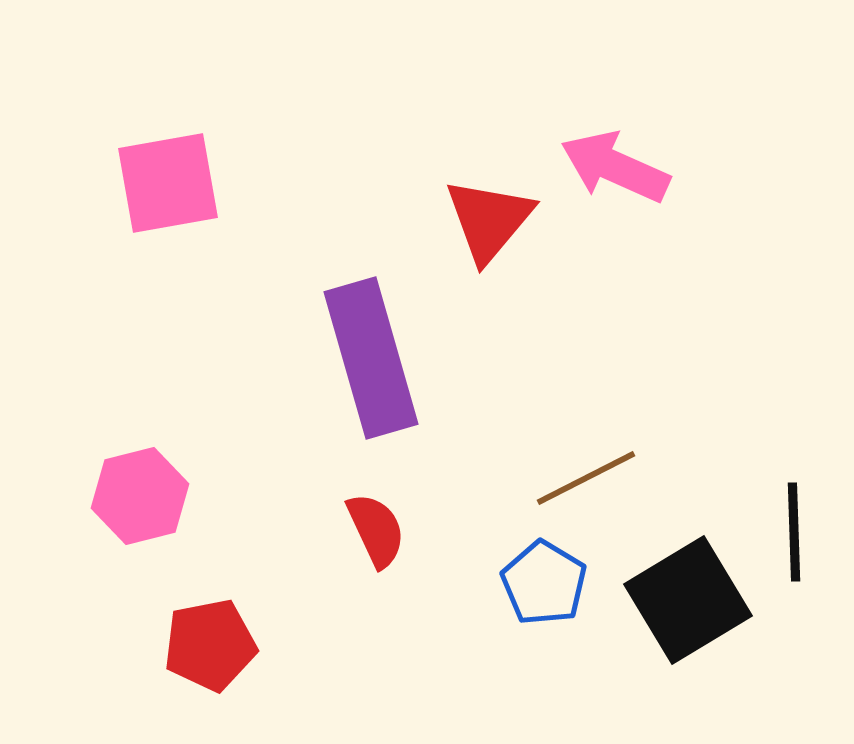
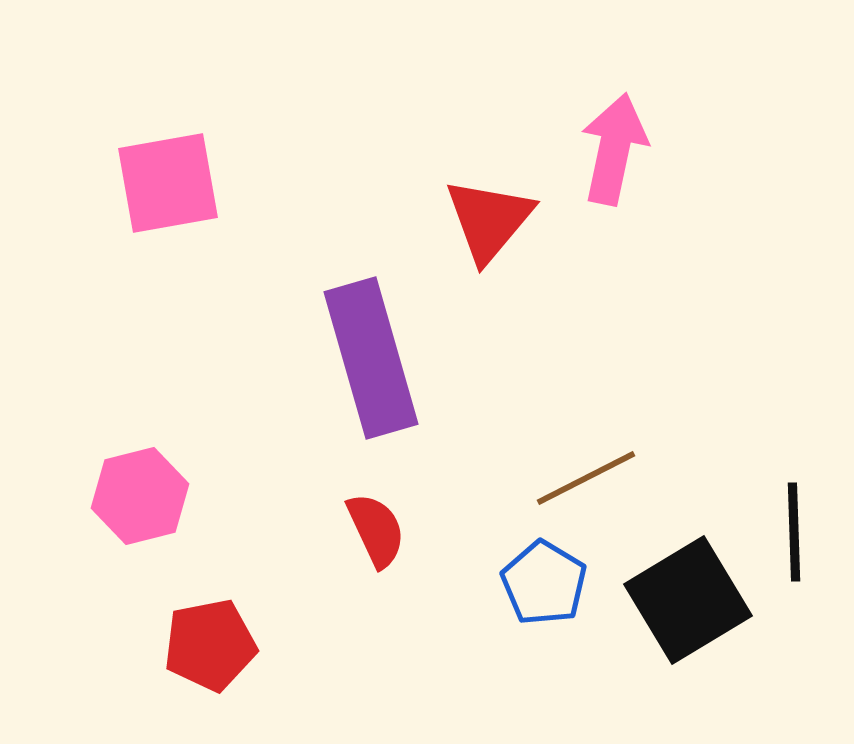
pink arrow: moved 1 px left, 18 px up; rotated 78 degrees clockwise
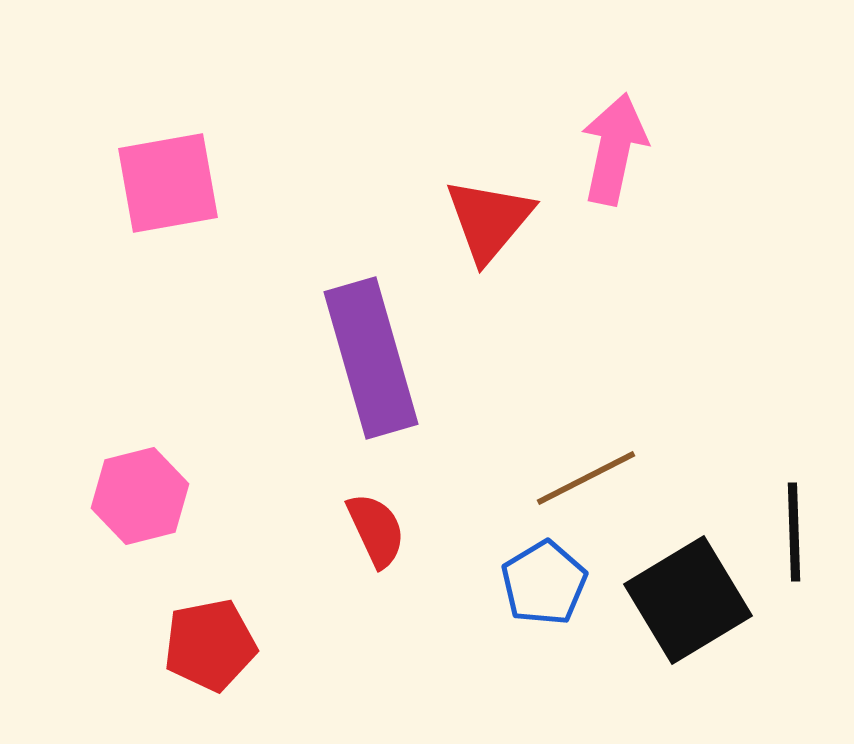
blue pentagon: rotated 10 degrees clockwise
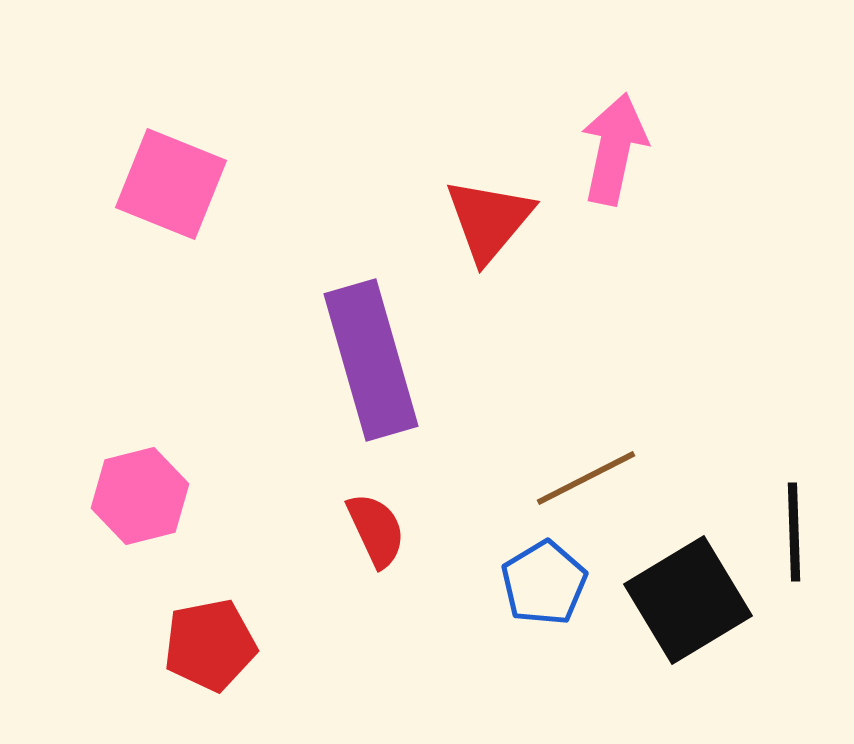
pink square: moved 3 px right, 1 px down; rotated 32 degrees clockwise
purple rectangle: moved 2 px down
